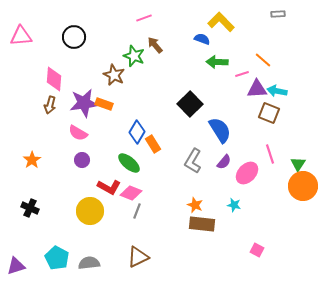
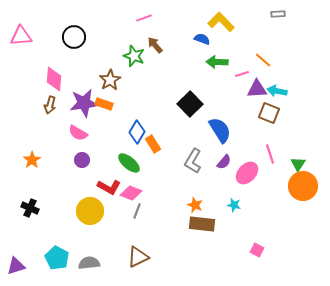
brown star at (114, 75): moved 4 px left, 5 px down; rotated 15 degrees clockwise
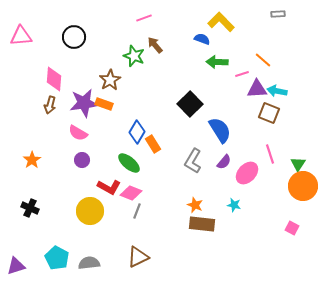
pink square at (257, 250): moved 35 px right, 22 px up
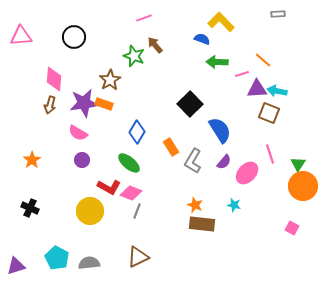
orange rectangle at (153, 144): moved 18 px right, 3 px down
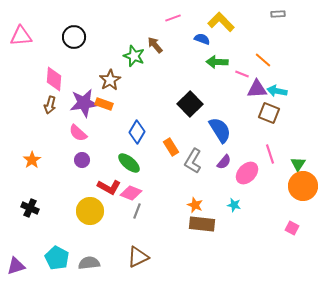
pink line at (144, 18): moved 29 px right
pink line at (242, 74): rotated 40 degrees clockwise
pink semicircle at (78, 133): rotated 12 degrees clockwise
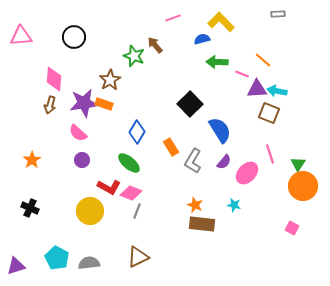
blue semicircle at (202, 39): rotated 35 degrees counterclockwise
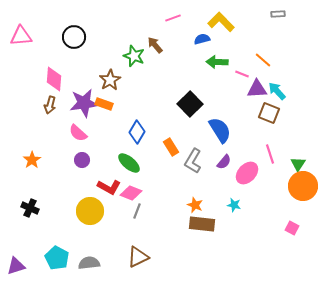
cyan arrow at (277, 91): rotated 36 degrees clockwise
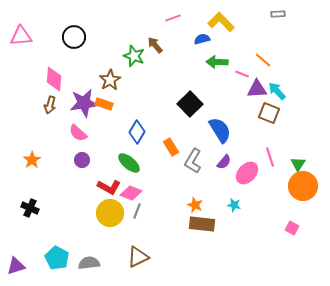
pink line at (270, 154): moved 3 px down
yellow circle at (90, 211): moved 20 px right, 2 px down
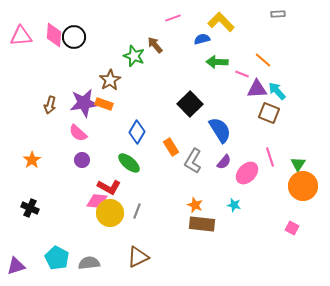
pink diamond at (54, 79): moved 44 px up
pink diamond at (131, 193): moved 34 px left, 8 px down; rotated 15 degrees counterclockwise
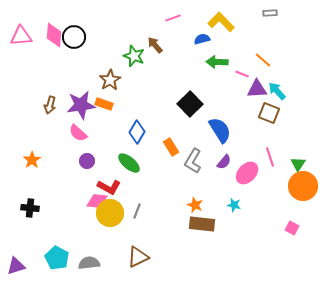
gray rectangle at (278, 14): moved 8 px left, 1 px up
purple star at (84, 103): moved 3 px left, 2 px down
purple circle at (82, 160): moved 5 px right, 1 px down
black cross at (30, 208): rotated 18 degrees counterclockwise
